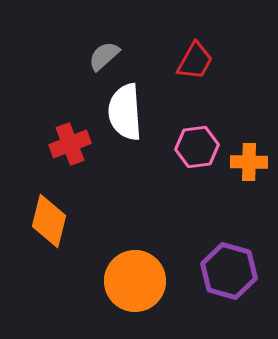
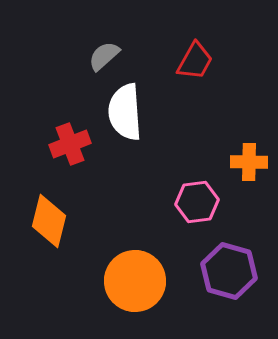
pink hexagon: moved 55 px down
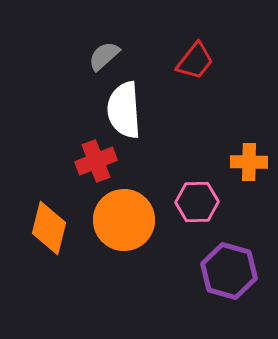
red trapezoid: rotated 9 degrees clockwise
white semicircle: moved 1 px left, 2 px up
red cross: moved 26 px right, 17 px down
pink hexagon: rotated 6 degrees clockwise
orange diamond: moved 7 px down
orange circle: moved 11 px left, 61 px up
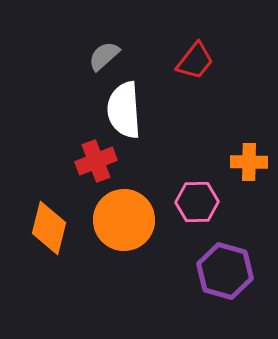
purple hexagon: moved 4 px left
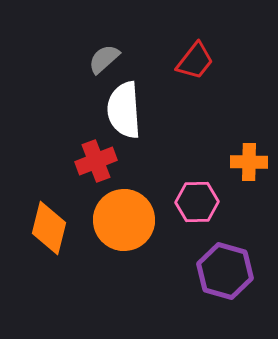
gray semicircle: moved 3 px down
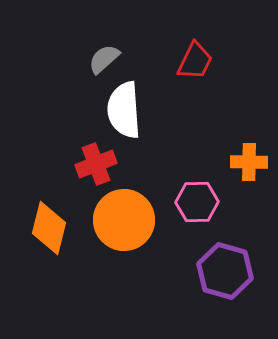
red trapezoid: rotated 12 degrees counterclockwise
red cross: moved 3 px down
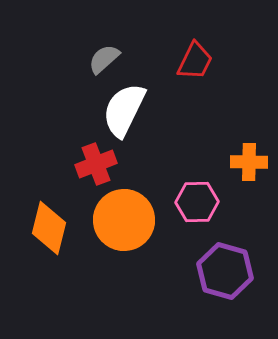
white semicircle: rotated 30 degrees clockwise
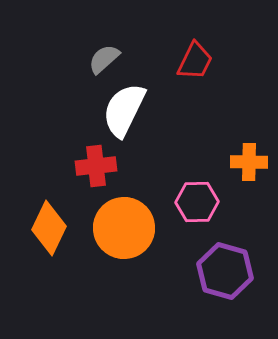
red cross: moved 2 px down; rotated 15 degrees clockwise
orange circle: moved 8 px down
orange diamond: rotated 12 degrees clockwise
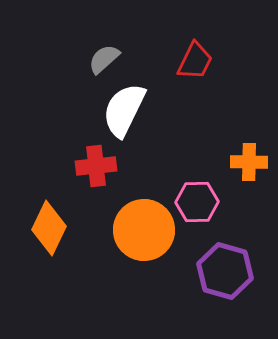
orange circle: moved 20 px right, 2 px down
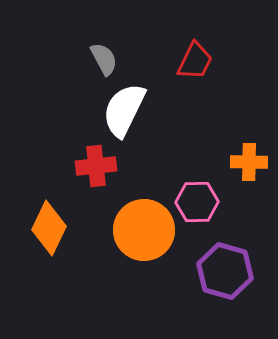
gray semicircle: rotated 104 degrees clockwise
